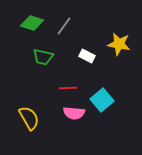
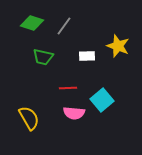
yellow star: moved 1 px left, 2 px down; rotated 10 degrees clockwise
white rectangle: rotated 28 degrees counterclockwise
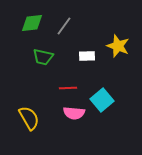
green diamond: rotated 25 degrees counterclockwise
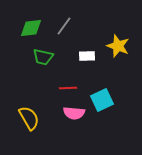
green diamond: moved 1 px left, 5 px down
cyan square: rotated 15 degrees clockwise
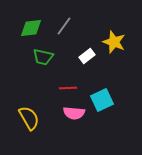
yellow star: moved 4 px left, 4 px up
white rectangle: rotated 35 degrees counterclockwise
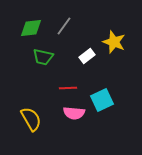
yellow semicircle: moved 2 px right, 1 px down
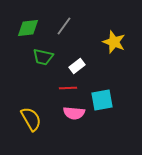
green diamond: moved 3 px left
white rectangle: moved 10 px left, 10 px down
cyan square: rotated 15 degrees clockwise
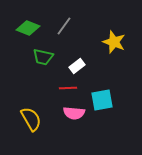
green diamond: rotated 30 degrees clockwise
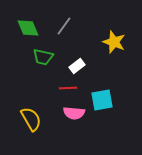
green diamond: rotated 45 degrees clockwise
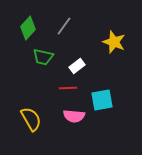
green diamond: rotated 65 degrees clockwise
pink semicircle: moved 3 px down
